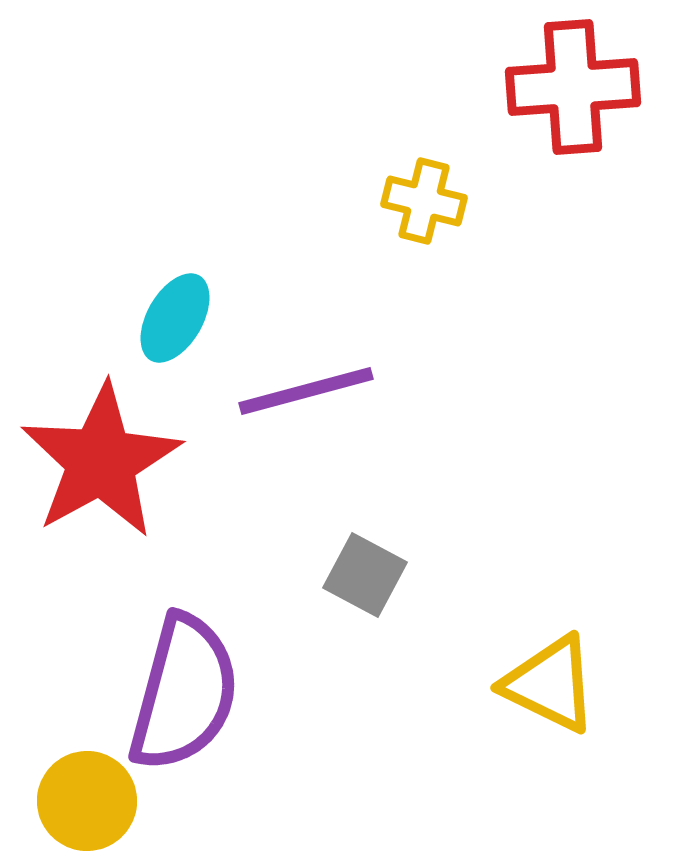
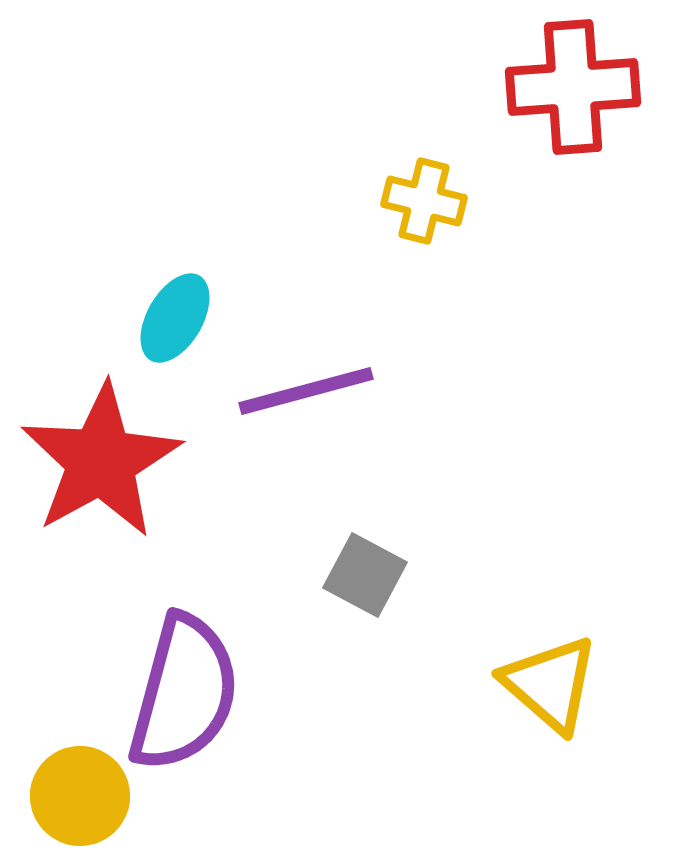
yellow triangle: rotated 15 degrees clockwise
yellow circle: moved 7 px left, 5 px up
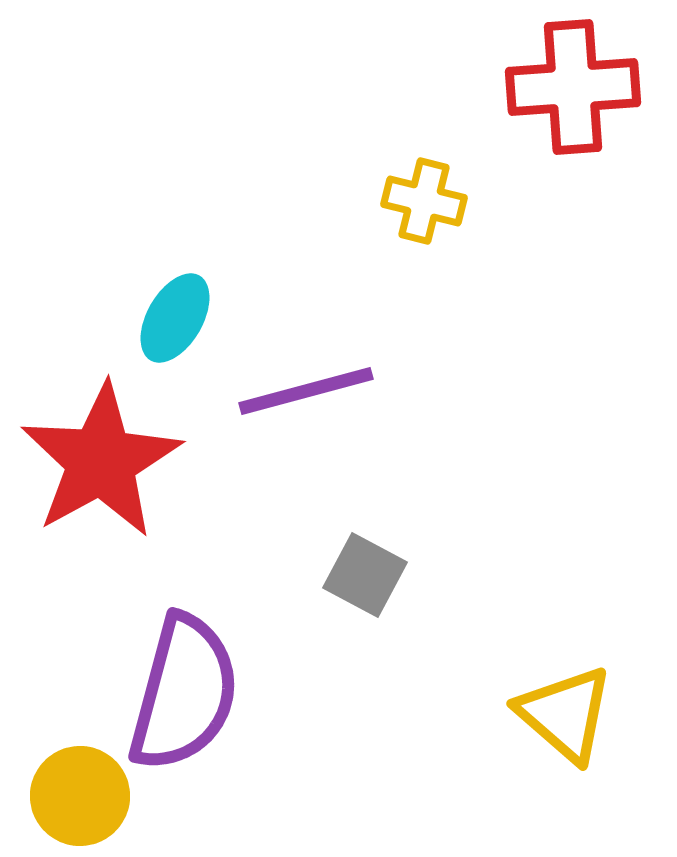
yellow triangle: moved 15 px right, 30 px down
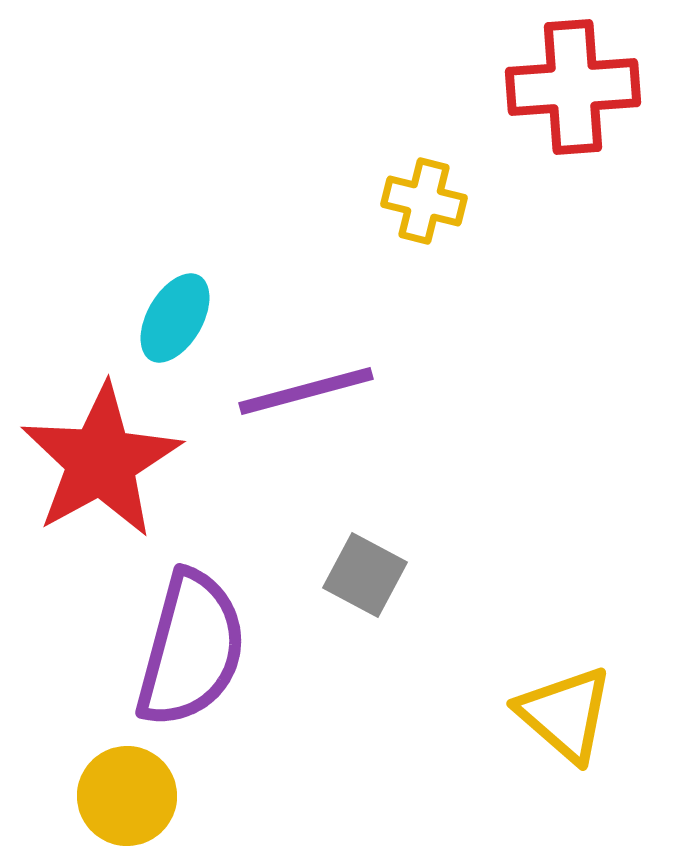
purple semicircle: moved 7 px right, 44 px up
yellow circle: moved 47 px right
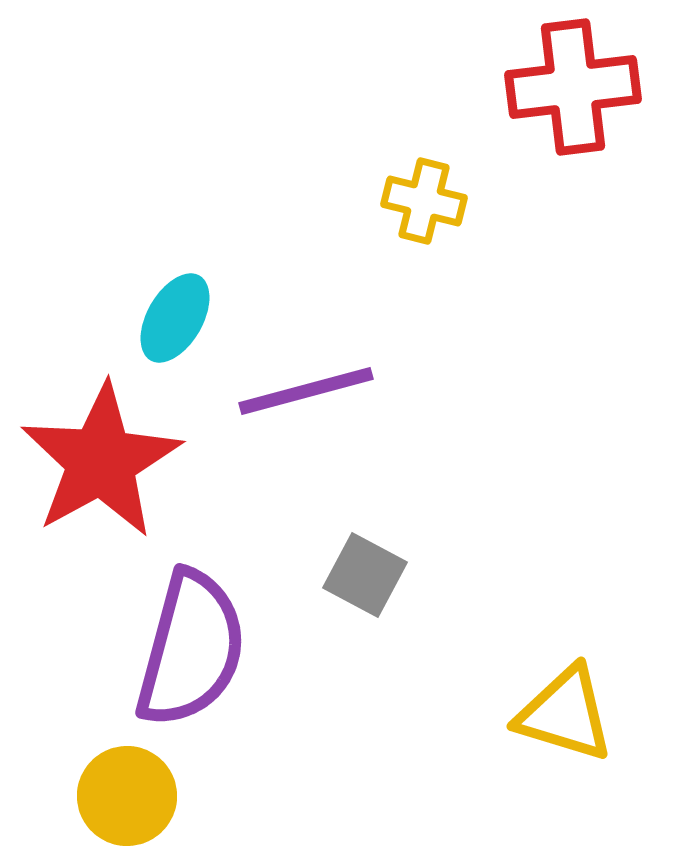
red cross: rotated 3 degrees counterclockwise
yellow triangle: rotated 24 degrees counterclockwise
